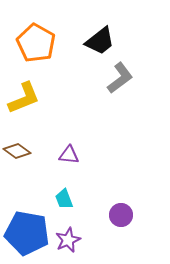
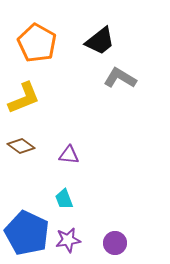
orange pentagon: moved 1 px right
gray L-shape: rotated 112 degrees counterclockwise
brown diamond: moved 4 px right, 5 px up
purple circle: moved 6 px left, 28 px down
blue pentagon: rotated 15 degrees clockwise
purple star: rotated 15 degrees clockwise
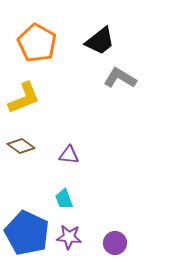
purple star: moved 1 px right, 3 px up; rotated 15 degrees clockwise
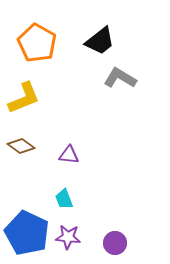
purple star: moved 1 px left
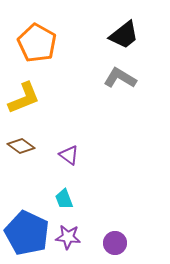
black trapezoid: moved 24 px right, 6 px up
purple triangle: rotated 30 degrees clockwise
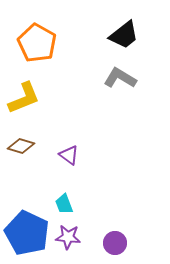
brown diamond: rotated 20 degrees counterclockwise
cyan trapezoid: moved 5 px down
